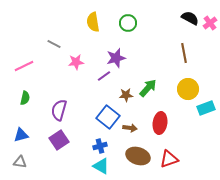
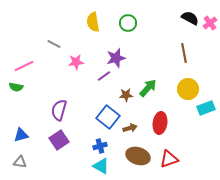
green semicircle: moved 9 px left, 11 px up; rotated 88 degrees clockwise
brown arrow: rotated 24 degrees counterclockwise
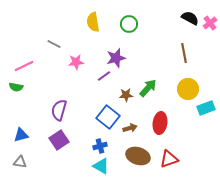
green circle: moved 1 px right, 1 px down
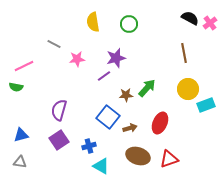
pink star: moved 1 px right, 3 px up
green arrow: moved 1 px left
cyan rectangle: moved 3 px up
red ellipse: rotated 15 degrees clockwise
blue cross: moved 11 px left
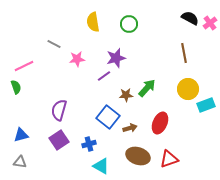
green semicircle: rotated 120 degrees counterclockwise
blue cross: moved 2 px up
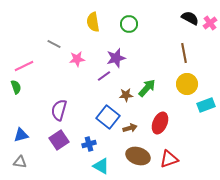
yellow circle: moved 1 px left, 5 px up
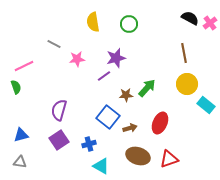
cyan rectangle: rotated 60 degrees clockwise
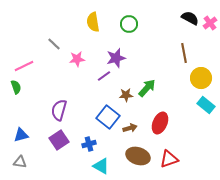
gray line: rotated 16 degrees clockwise
yellow circle: moved 14 px right, 6 px up
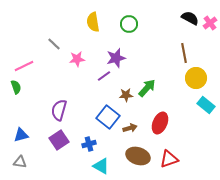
yellow circle: moved 5 px left
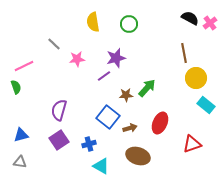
red triangle: moved 23 px right, 15 px up
